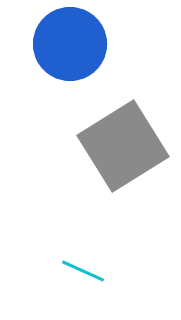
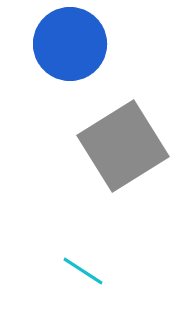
cyan line: rotated 9 degrees clockwise
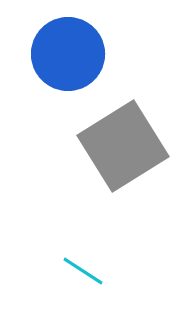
blue circle: moved 2 px left, 10 px down
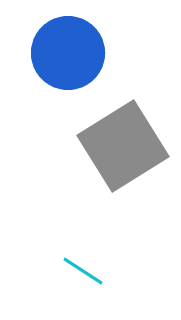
blue circle: moved 1 px up
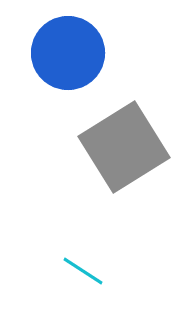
gray square: moved 1 px right, 1 px down
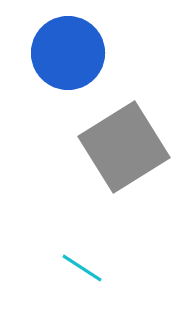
cyan line: moved 1 px left, 3 px up
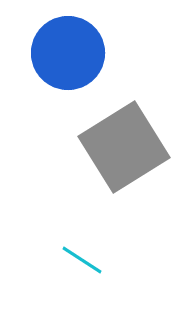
cyan line: moved 8 px up
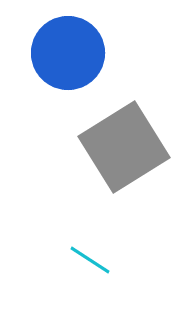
cyan line: moved 8 px right
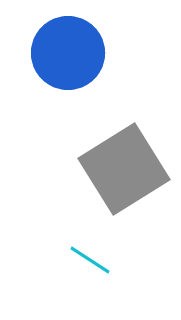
gray square: moved 22 px down
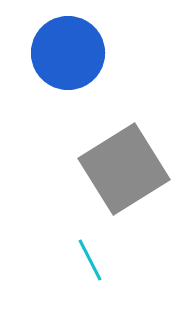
cyan line: rotated 30 degrees clockwise
